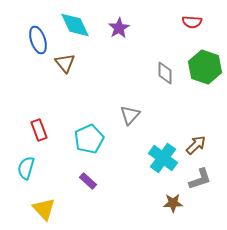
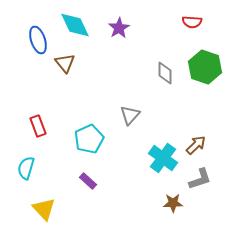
red rectangle: moved 1 px left, 4 px up
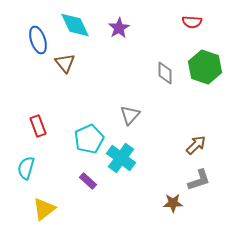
cyan cross: moved 42 px left
gray L-shape: moved 1 px left, 1 px down
yellow triangle: rotated 35 degrees clockwise
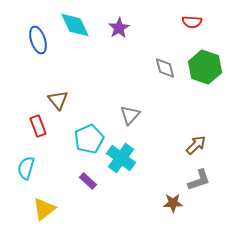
brown triangle: moved 7 px left, 37 px down
gray diamond: moved 5 px up; rotated 15 degrees counterclockwise
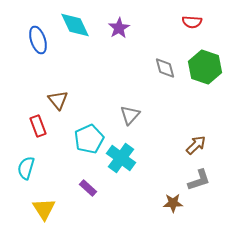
purple rectangle: moved 7 px down
yellow triangle: rotated 25 degrees counterclockwise
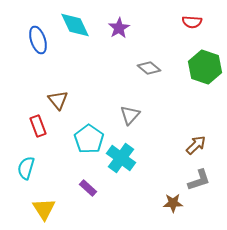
gray diamond: moved 16 px left; rotated 35 degrees counterclockwise
cyan pentagon: rotated 12 degrees counterclockwise
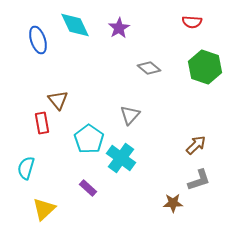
red rectangle: moved 4 px right, 3 px up; rotated 10 degrees clockwise
yellow triangle: rotated 20 degrees clockwise
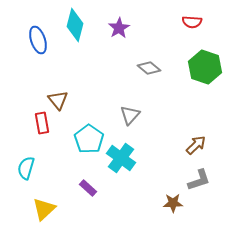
cyan diamond: rotated 40 degrees clockwise
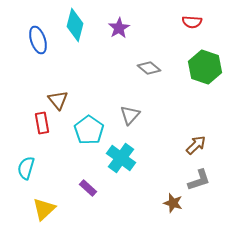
cyan pentagon: moved 9 px up
brown star: rotated 18 degrees clockwise
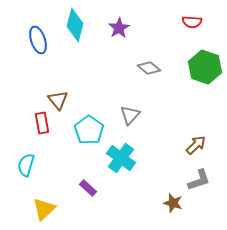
cyan semicircle: moved 3 px up
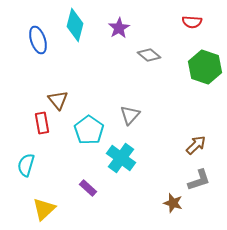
gray diamond: moved 13 px up
